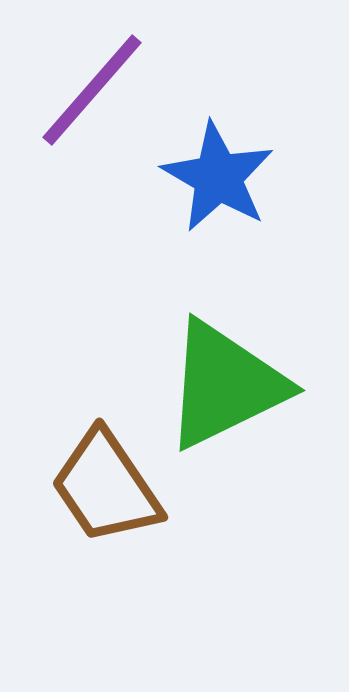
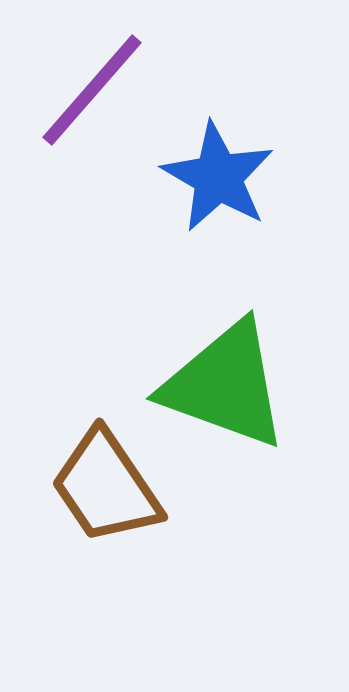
green triangle: rotated 46 degrees clockwise
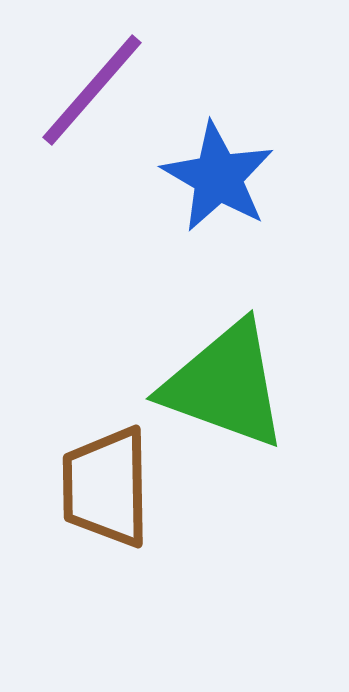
brown trapezoid: rotated 33 degrees clockwise
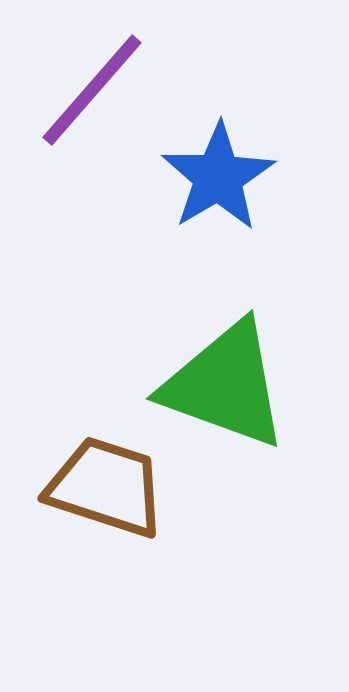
blue star: rotated 11 degrees clockwise
brown trapezoid: rotated 109 degrees clockwise
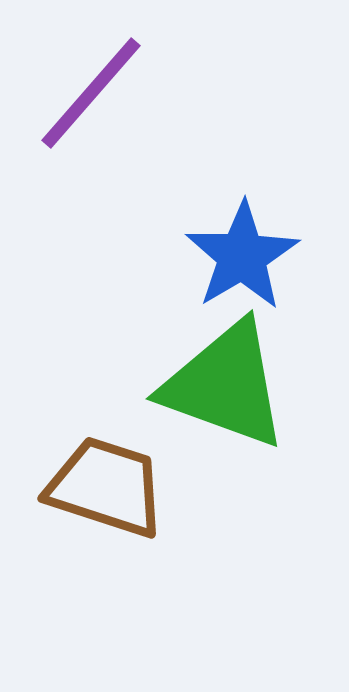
purple line: moved 1 px left, 3 px down
blue star: moved 24 px right, 79 px down
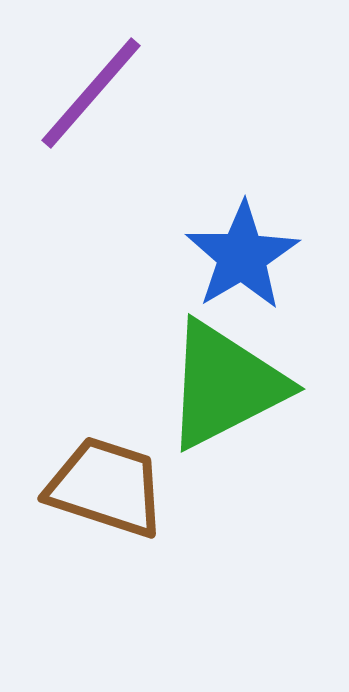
green triangle: rotated 47 degrees counterclockwise
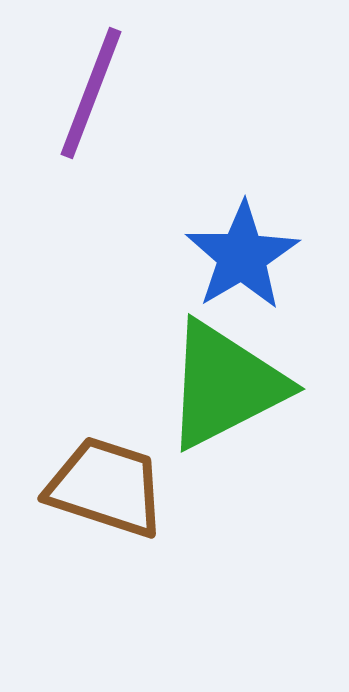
purple line: rotated 20 degrees counterclockwise
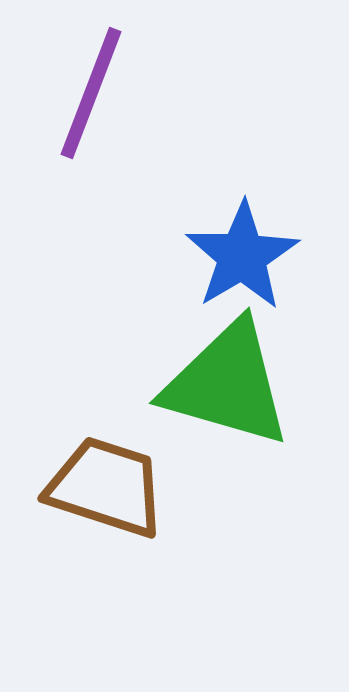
green triangle: moved 2 px right, 1 px up; rotated 43 degrees clockwise
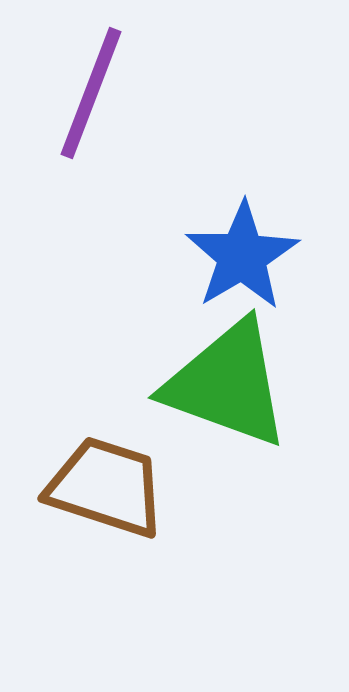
green triangle: rotated 4 degrees clockwise
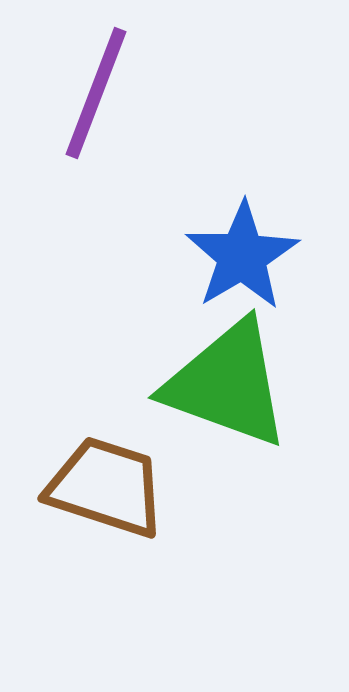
purple line: moved 5 px right
